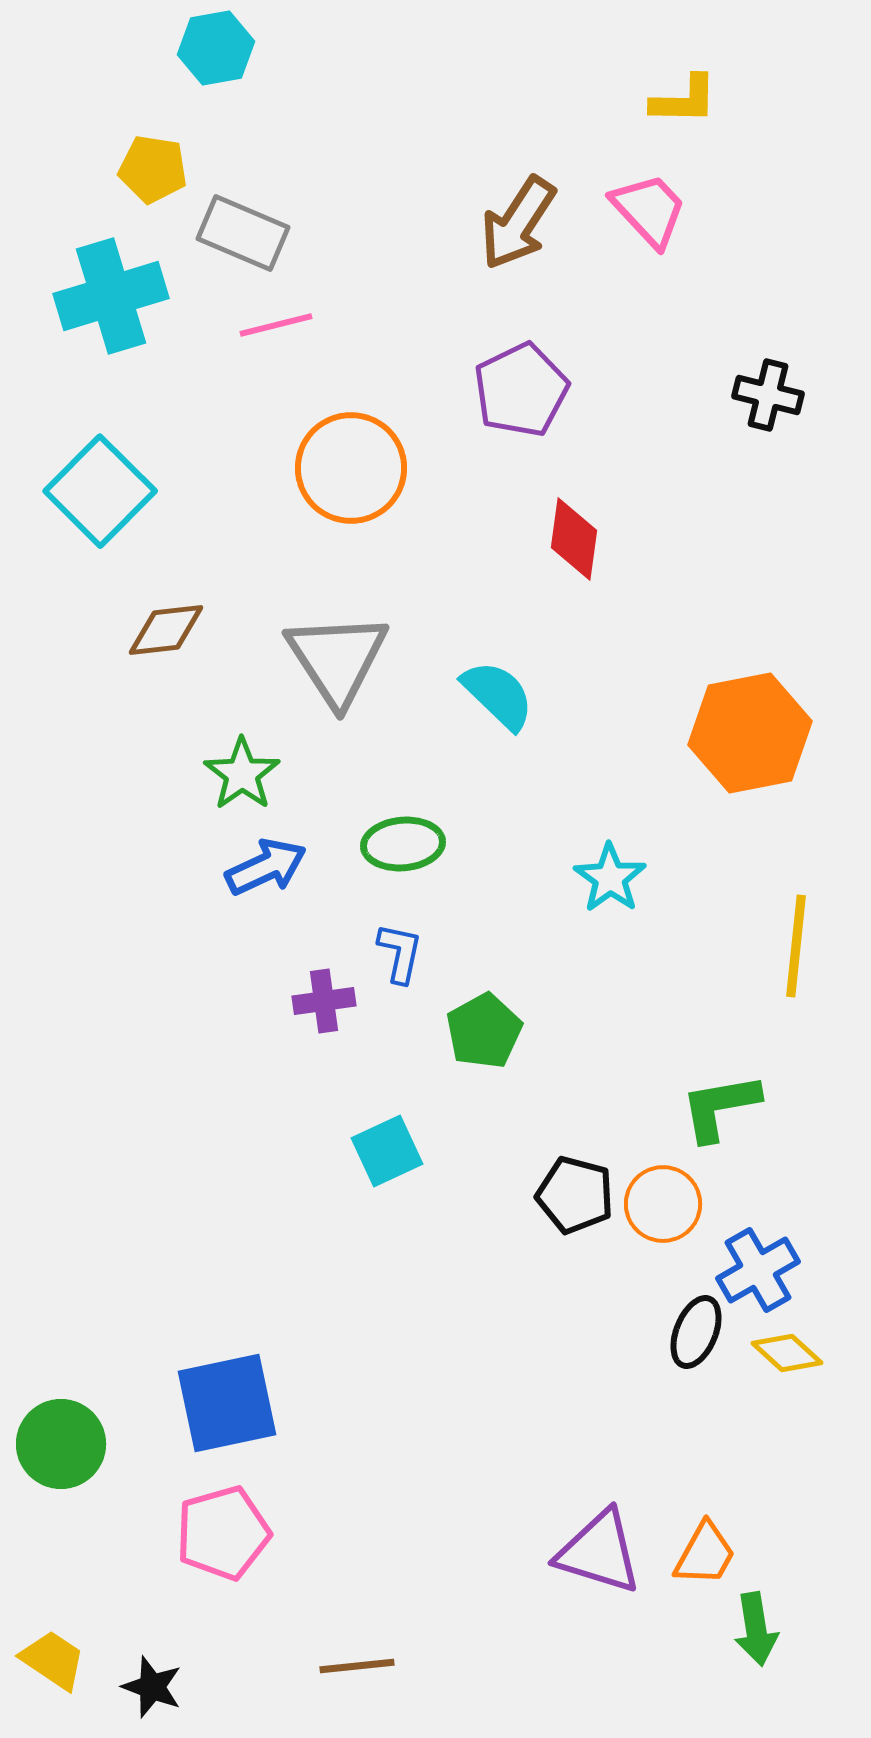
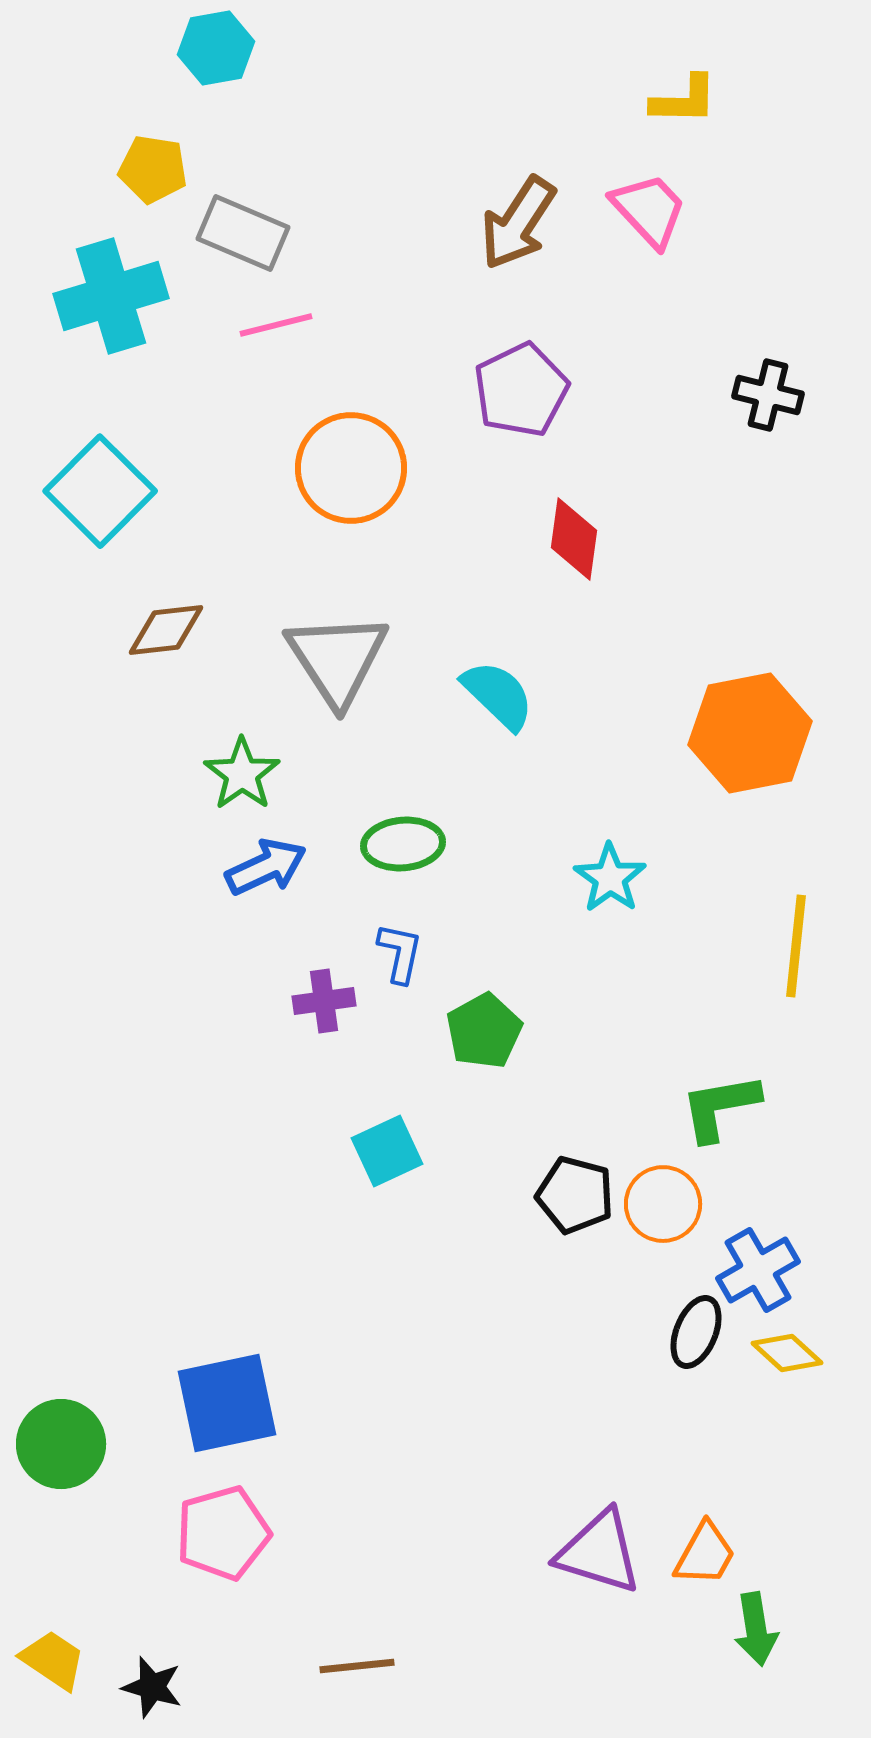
black star at (152, 1687): rotated 4 degrees counterclockwise
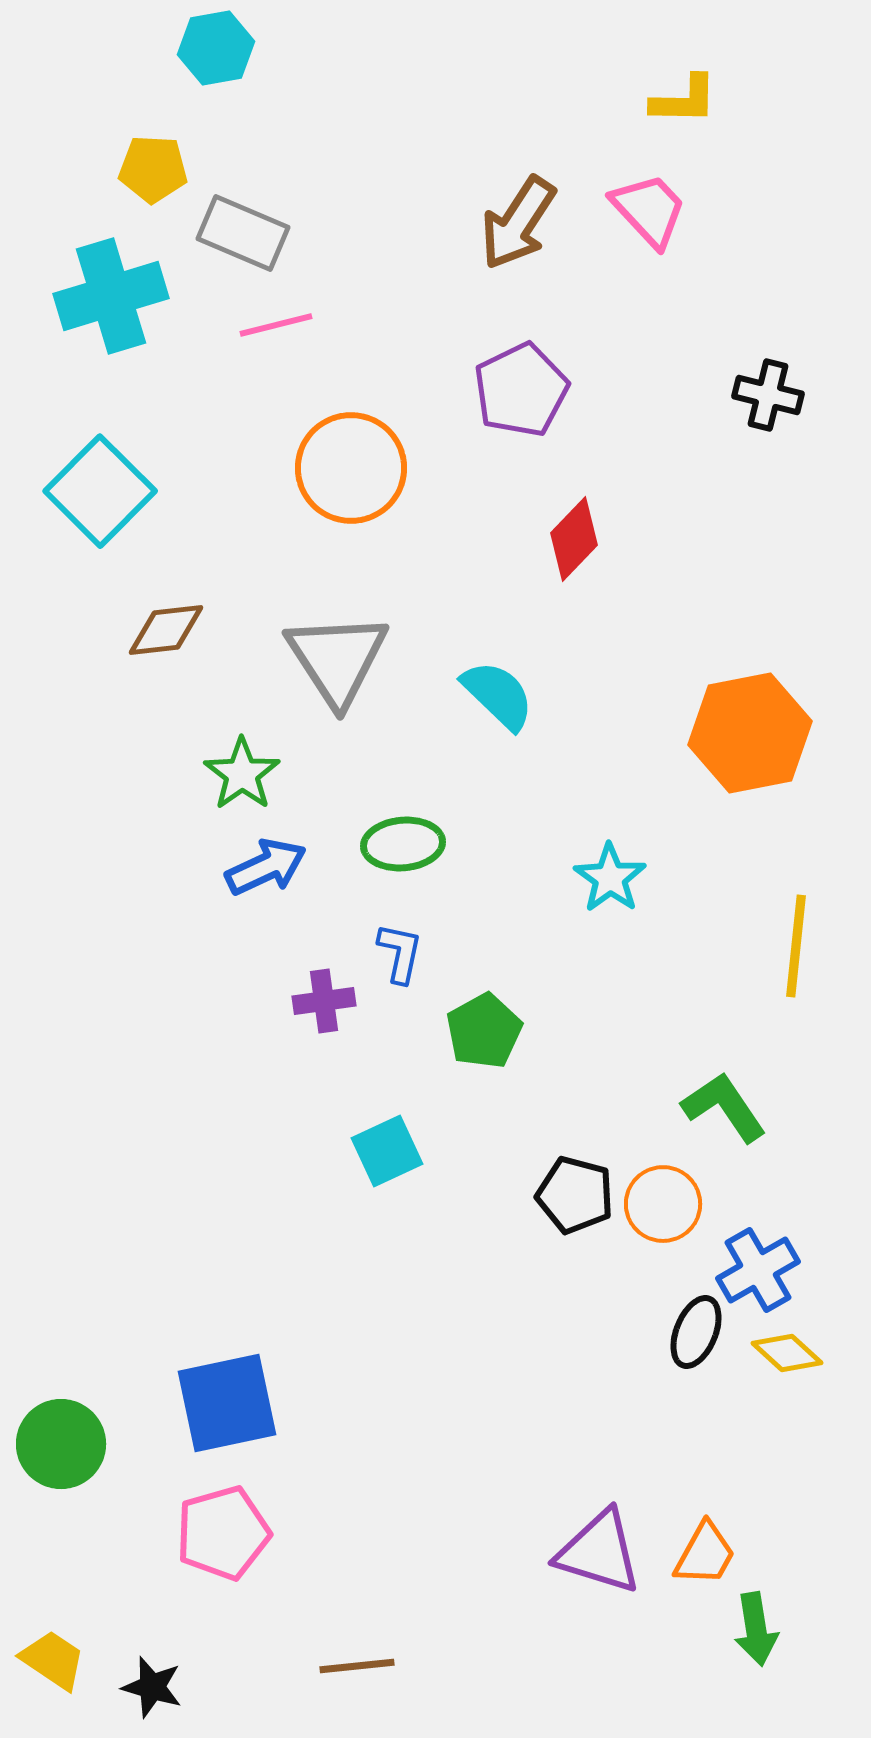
yellow pentagon at (153, 169): rotated 6 degrees counterclockwise
red diamond at (574, 539): rotated 36 degrees clockwise
green L-shape at (720, 1107): moved 4 px right; rotated 66 degrees clockwise
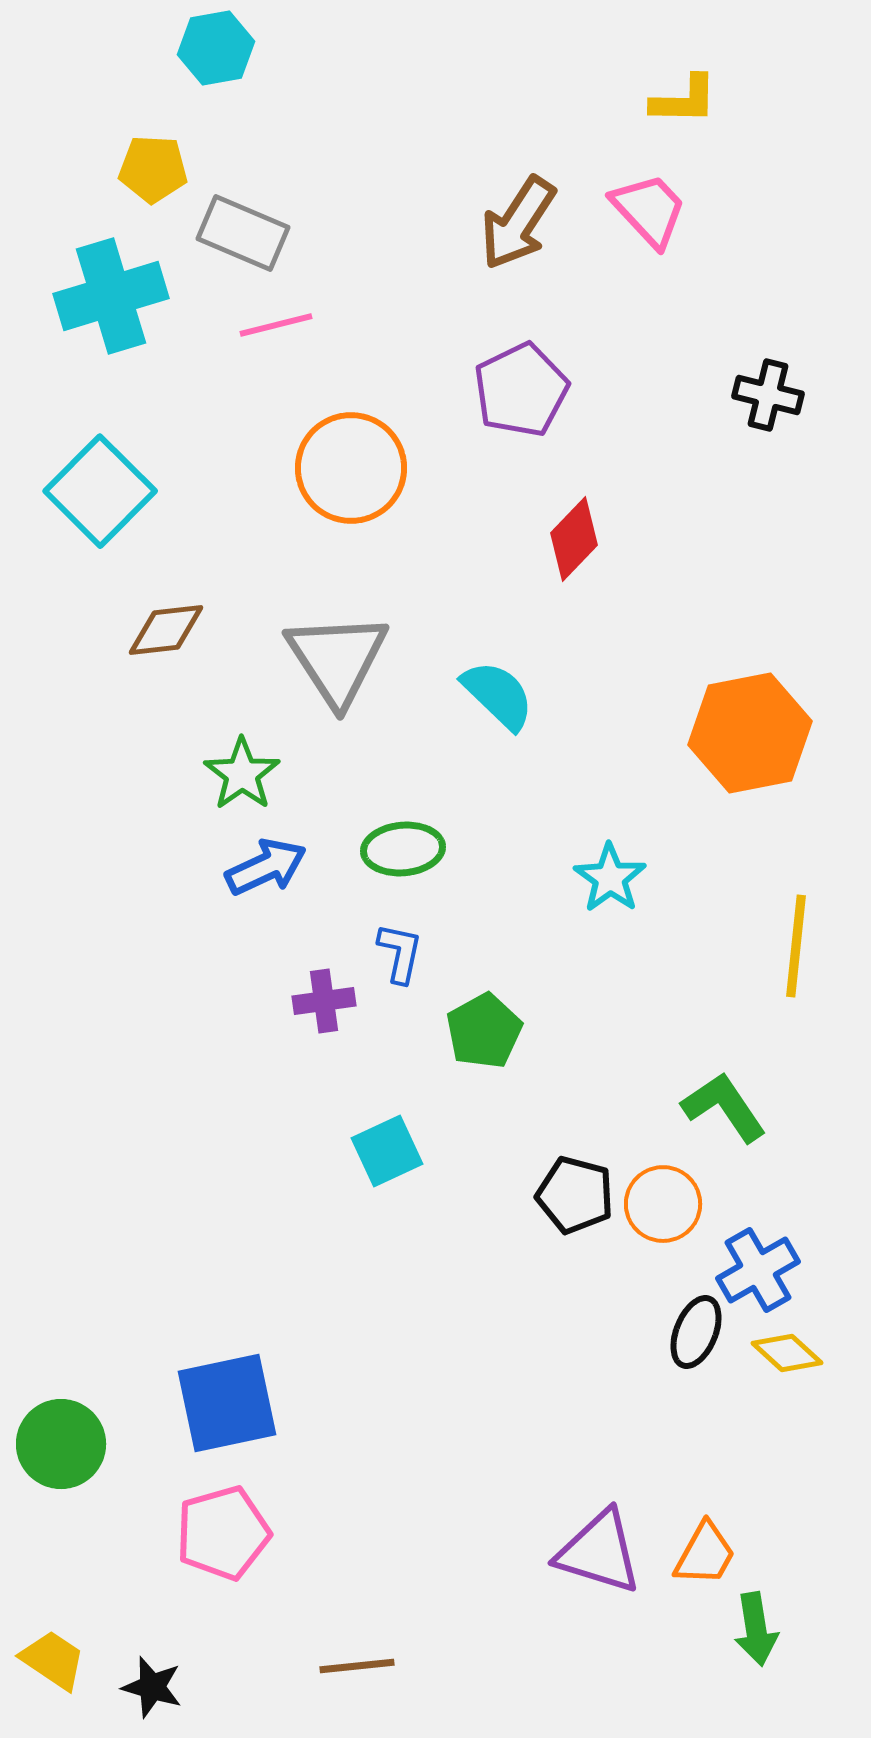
green ellipse at (403, 844): moved 5 px down
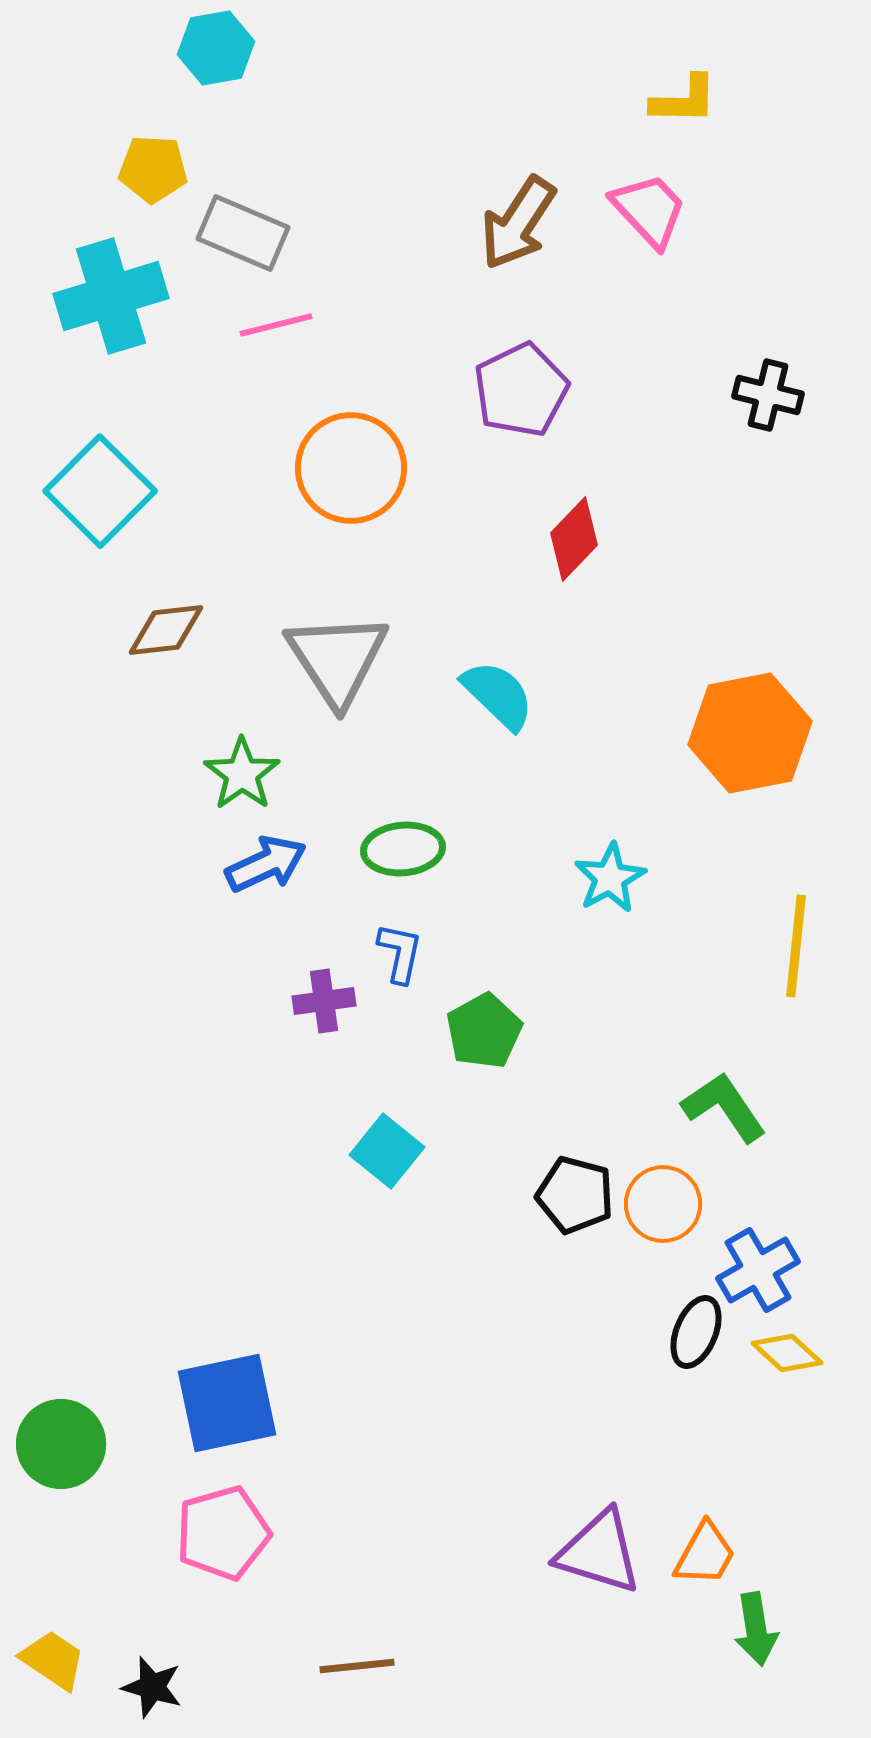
blue arrow at (266, 867): moved 3 px up
cyan star at (610, 878): rotated 8 degrees clockwise
cyan square at (387, 1151): rotated 26 degrees counterclockwise
